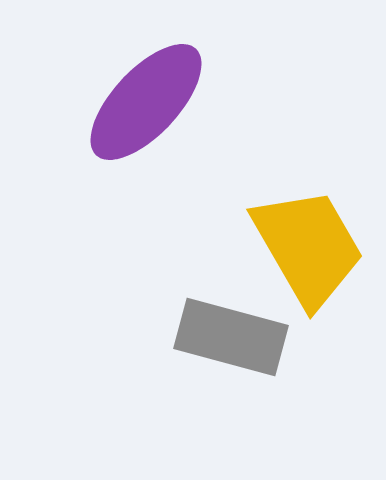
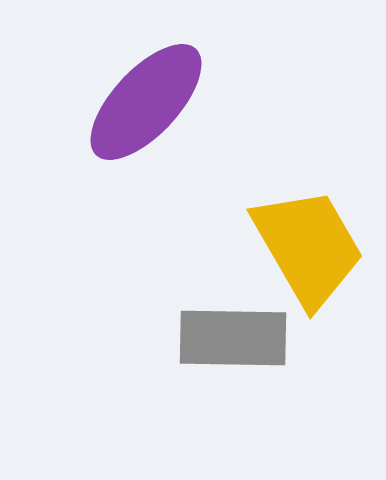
gray rectangle: moved 2 px right, 1 px down; rotated 14 degrees counterclockwise
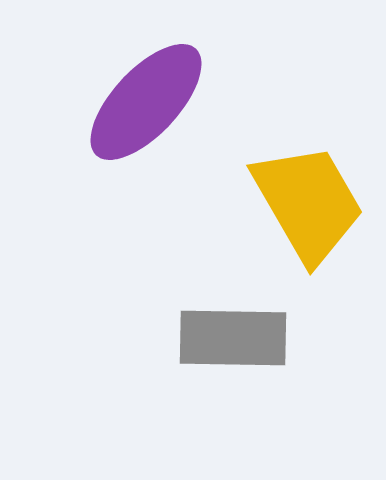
yellow trapezoid: moved 44 px up
